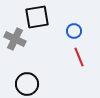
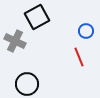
black square: rotated 20 degrees counterclockwise
blue circle: moved 12 px right
gray cross: moved 2 px down
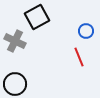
black circle: moved 12 px left
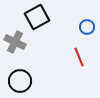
blue circle: moved 1 px right, 4 px up
gray cross: moved 1 px down
black circle: moved 5 px right, 3 px up
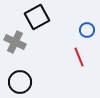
blue circle: moved 3 px down
black circle: moved 1 px down
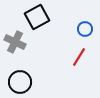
blue circle: moved 2 px left, 1 px up
red line: rotated 54 degrees clockwise
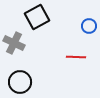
blue circle: moved 4 px right, 3 px up
gray cross: moved 1 px left, 1 px down
red line: moved 3 px left; rotated 60 degrees clockwise
